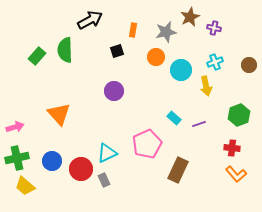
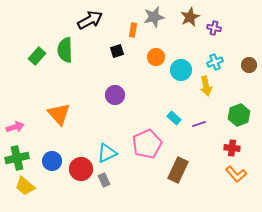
gray star: moved 12 px left, 15 px up
purple circle: moved 1 px right, 4 px down
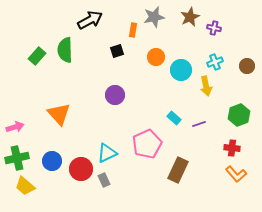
brown circle: moved 2 px left, 1 px down
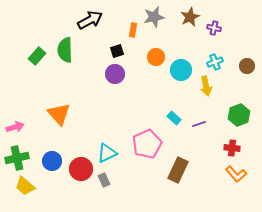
purple circle: moved 21 px up
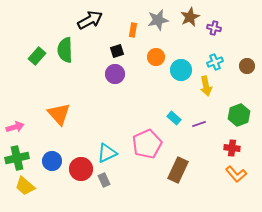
gray star: moved 4 px right, 3 px down
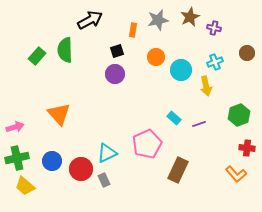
brown circle: moved 13 px up
red cross: moved 15 px right
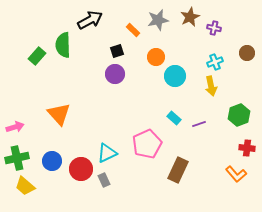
orange rectangle: rotated 56 degrees counterclockwise
green semicircle: moved 2 px left, 5 px up
cyan circle: moved 6 px left, 6 px down
yellow arrow: moved 5 px right
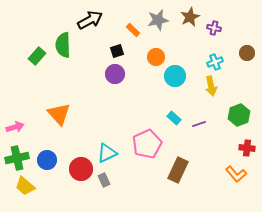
blue circle: moved 5 px left, 1 px up
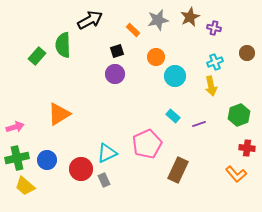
orange triangle: rotated 40 degrees clockwise
cyan rectangle: moved 1 px left, 2 px up
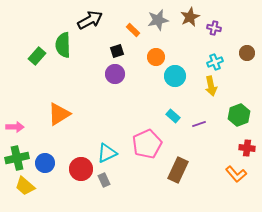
pink arrow: rotated 18 degrees clockwise
blue circle: moved 2 px left, 3 px down
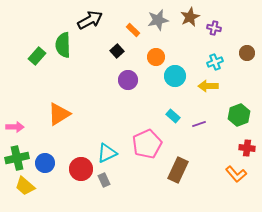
black square: rotated 24 degrees counterclockwise
purple circle: moved 13 px right, 6 px down
yellow arrow: moved 3 px left; rotated 102 degrees clockwise
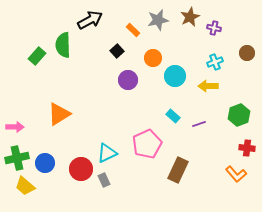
orange circle: moved 3 px left, 1 px down
